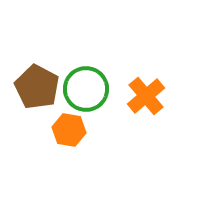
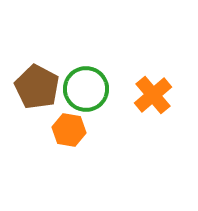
orange cross: moved 7 px right, 1 px up
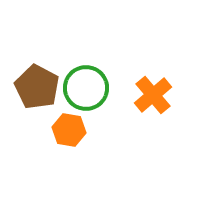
green circle: moved 1 px up
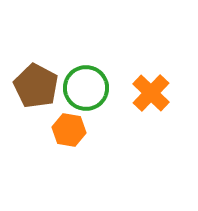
brown pentagon: moved 1 px left, 1 px up
orange cross: moved 2 px left, 2 px up; rotated 6 degrees counterclockwise
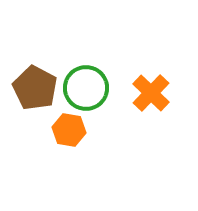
brown pentagon: moved 1 px left, 2 px down
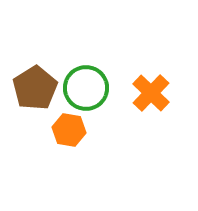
brown pentagon: rotated 12 degrees clockwise
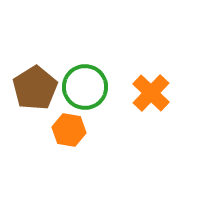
green circle: moved 1 px left, 1 px up
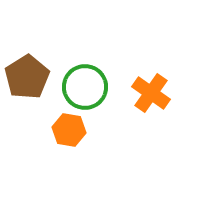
brown pentagon: moved 8 px left, 11 px up
orange cross: rotated 9 degrees counterclockwise
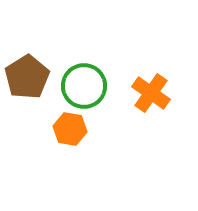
green circle: moved 1 px left, 1 px up
orange hexagon: moved 1 px right, 1 px up
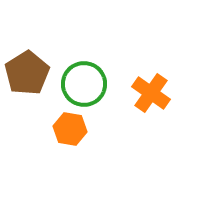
brown pentagon: moved 4 px up
green circle: moved 2 px up
